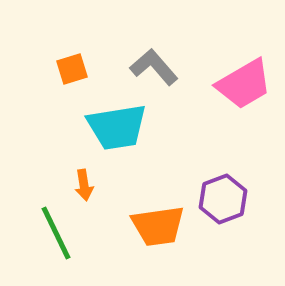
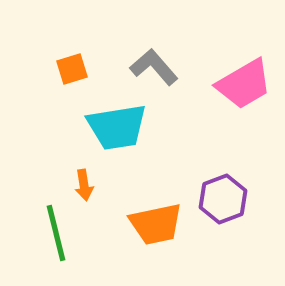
orange trapezoid: moved 2 px left, 2 px up; rotated 4 degrees counterclockwise
green line: rotated 12 degrees clockwise
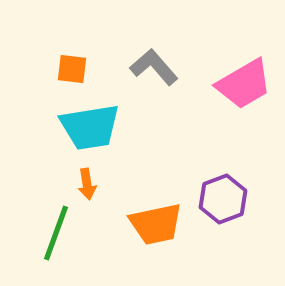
orange square: rotated 24 degrees clockwise
cyan trapezoid: moved 27 px left
orange arrow: moved 3 px right, 1 px up
green line: rotated 34 degrees clockwise
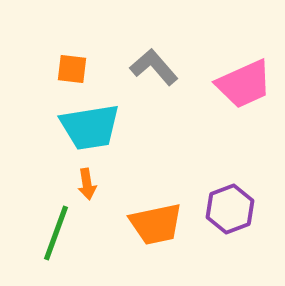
pink trapezoid: rotated 6 degrees clockwise
purple hexagon: moved 7 px right, 10 px down
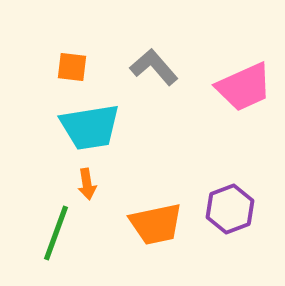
orange square: moved 2 px up
pink trapezoid: moved 3 px down
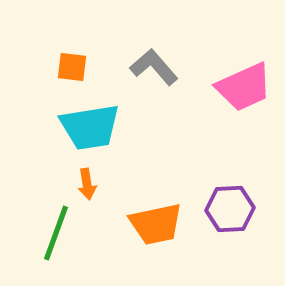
purple hexagon: rotated 18 degrees clockwise
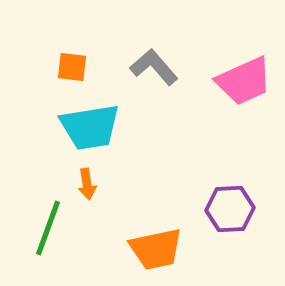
pink trapezoid: moved 6 px up
orange trapezoid: moved 25 px down
green line: moved 8 px left, 5 px up
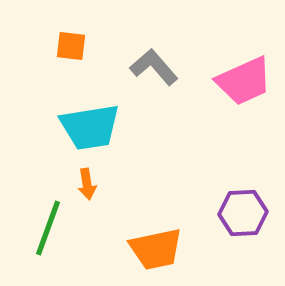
orange square: moved 1 px left, 21 px up
purple hexagon: moved 13 px right, 4 px down
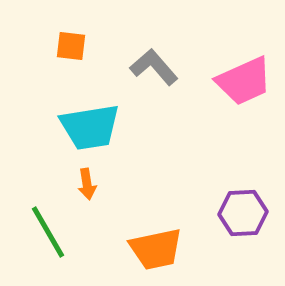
green line: moved 4 px down; rotated 50 degrees counterclockwise
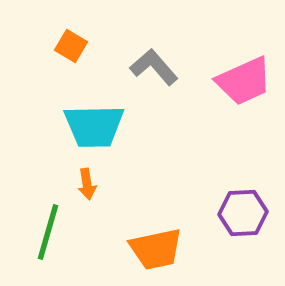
orange square: rotated 24 degrees clockwise
cyan trapezoid: moved 4 px right, 1 px up; rotated 8 degrees clockwise
green line: rotated 46 degrees clockwise
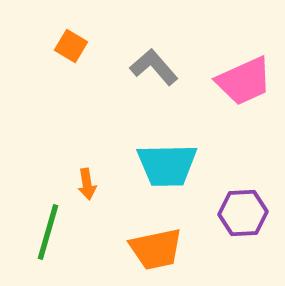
cyan trapezoid: moved 73 px right, 39 px down
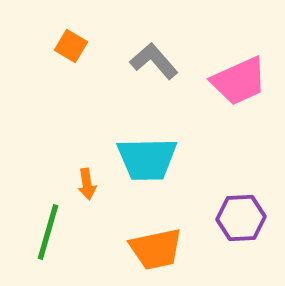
gray L-shape: moved 6 px up
pink trapezoid: moved 5 px left
cyan trapezoid: moved 20 px left, 6 px up
purple hexagon: moved 2 px left, 5 px down
